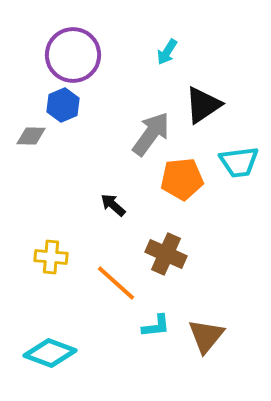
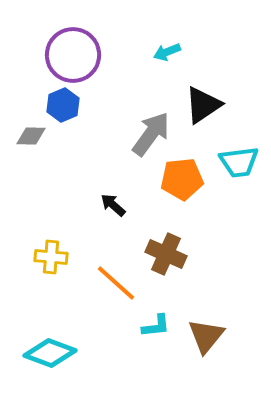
cyan arrow: rotated 36 degrees clockwise
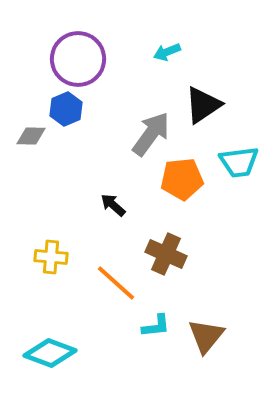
purple circle: moved 5 px right, 4 px down
blue hexagon: moved 3 px right, 4 px down
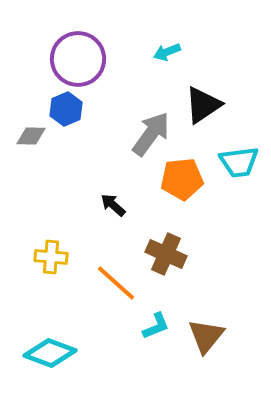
cyan L-shape: rotated 16 degrees counterclockwise
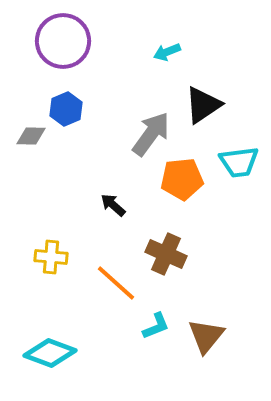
purple circle: moved 15 px left, 18 px up
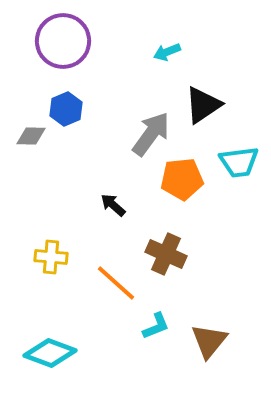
brown triangle: moved 3 px right, 5 px down
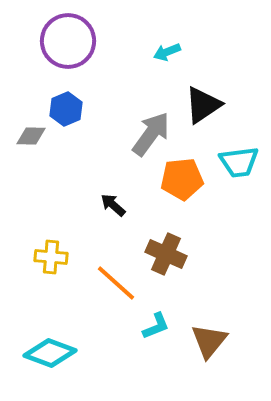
purple circle: moved 5 px right
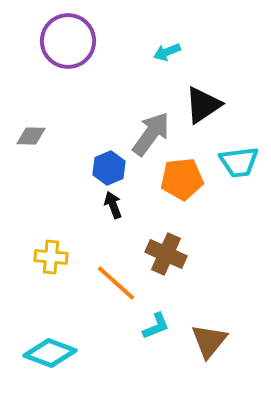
blue hexagon: moved 43 px right, 59 px down
black arrow: rotated 28 degrees clockwise
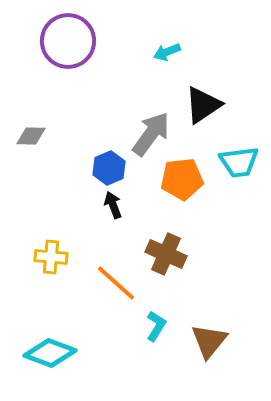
cyan L-shape: rotated 36 degrees counterclockwise
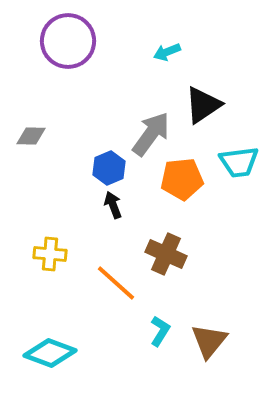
yellow cross: moved 1 px left, 3 px up
cyan L-shape: moved 4 px right, 5 px down
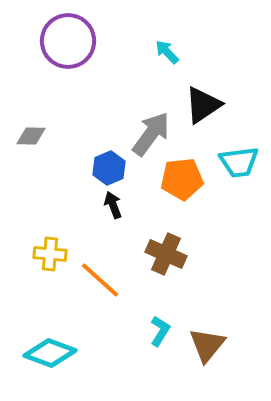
cyan arrow: rotated 68 degrees clockwise
orange line: moved 16 px left, 3 px up
brown triangle: moved 2 px left, 4 px down
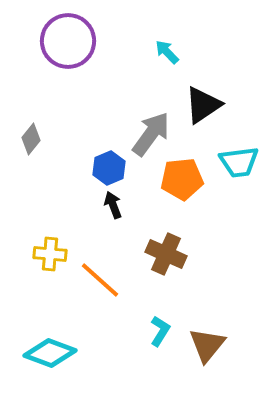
gray diamond: moved 3 px down; rotated 52 degrees counterclockwise
